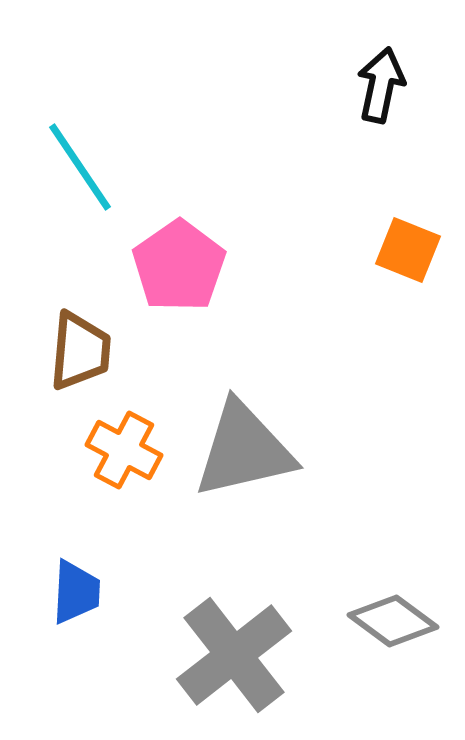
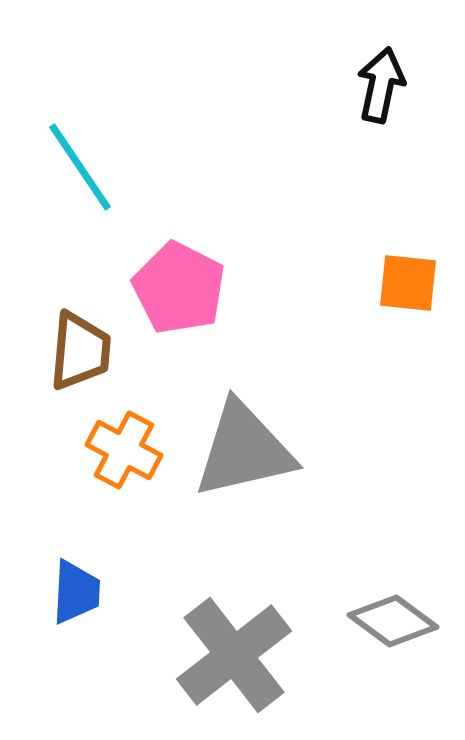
orange square: moved 33 px down; rotated 16 degrees counterclockwise
pink pentagon: moved 22 px down; rotated 10 degrees counterclockwise
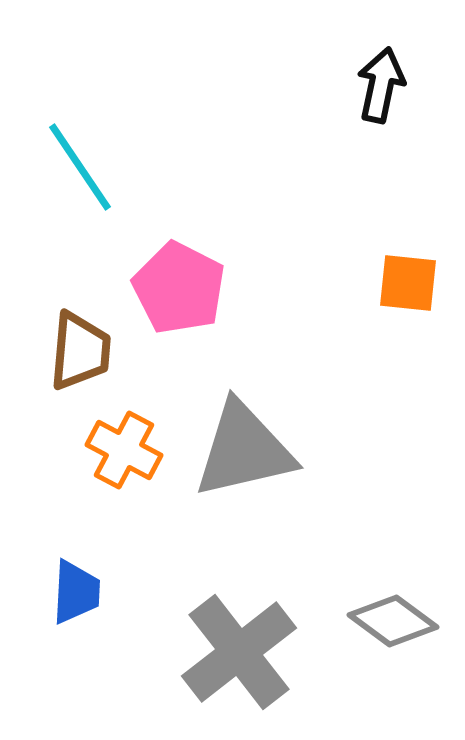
gray cross: moved 5 px right, 3 px up
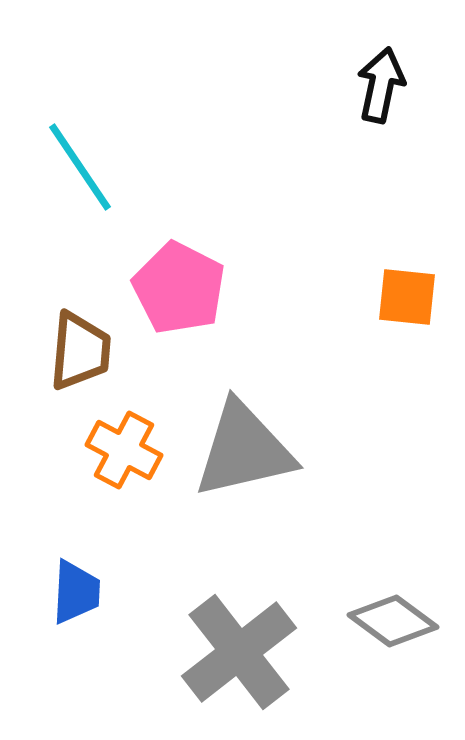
orange square: moved 1 px left, 14 px down
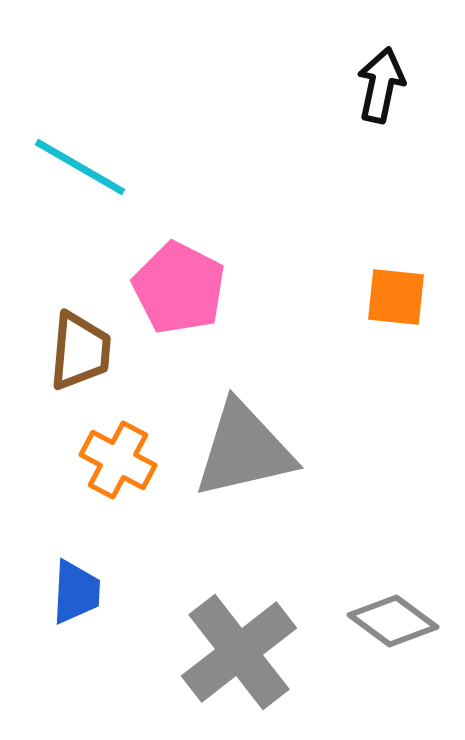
cyan line: rotated 26 degrees counterclockwise
orange square: moved 11 px left
orange cross: moved 6 px left, 10 px down
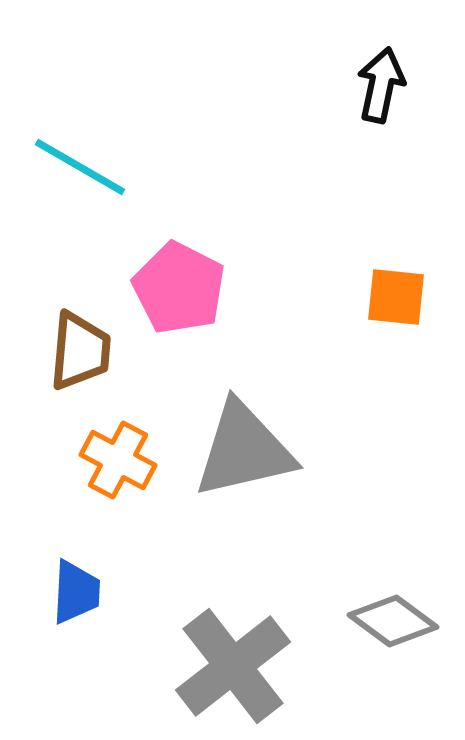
gray cross: moved 6 px left, 14 px down
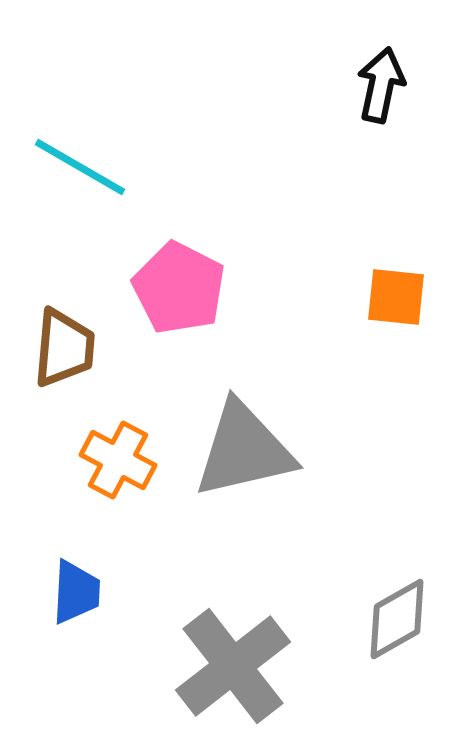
brown trapezoid: moved 16 px left, 3 px up
gray diamond: moved 4 px right, 2 px up; rotated 66 degrees counterclockwise
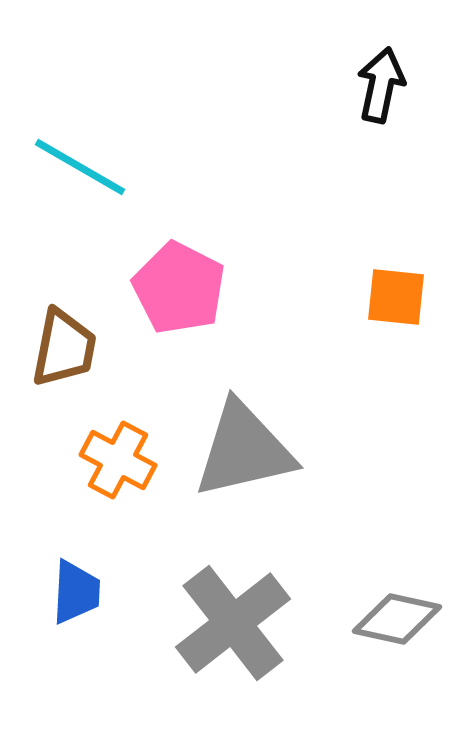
brown trapezoid: rotated 6 degrees clockwise
gray diamond: rotated 42 degrees clockwise
gray cross: moved 43 px up
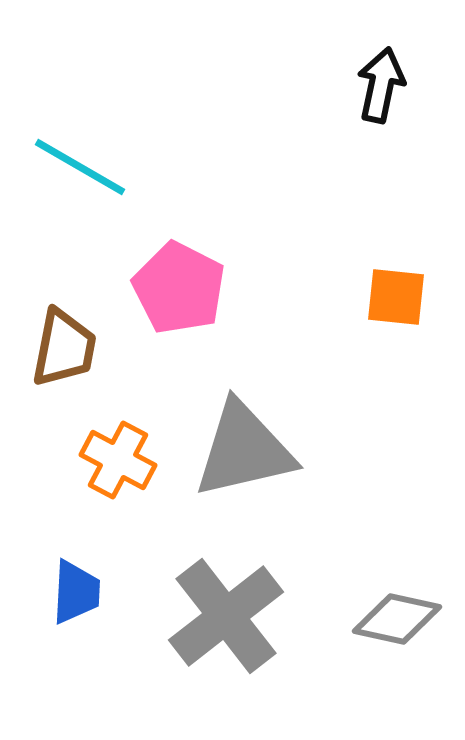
gray cross: moved 7 px left, 7 px up
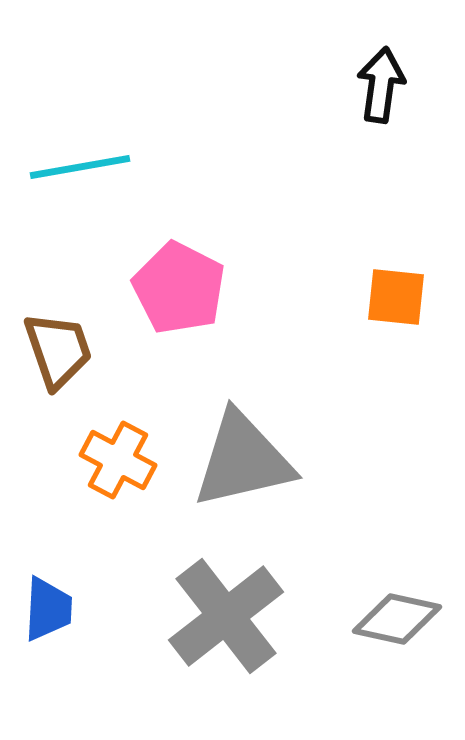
black arrow: rotated 4 degrees counterclockwise
cyan line: rotated 40 degrees counterclockwise
brown trapezoid: moved 6 px left, 2 px down; rotated 30 degrees counterclockwise
gray triangle: moved 1 px left, 10 px down
blue trapezoid: moved 28 px left, 17 px down
